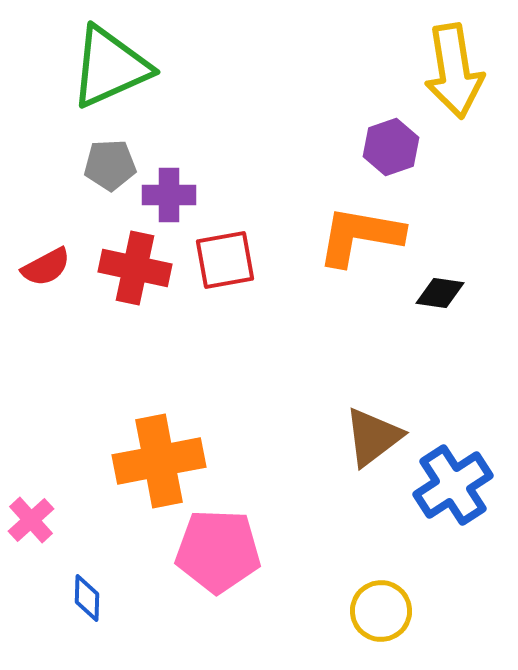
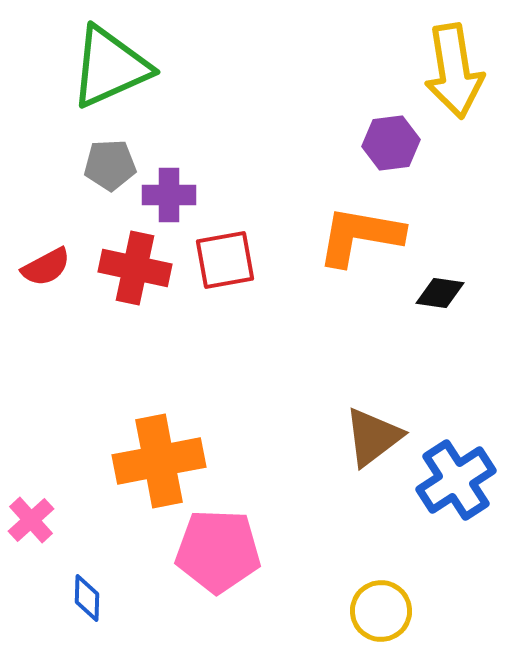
purple hexagon: moved 4 px up; rotated 12 degrees clockwise
blue cross: moved 3 px right, 5 px up
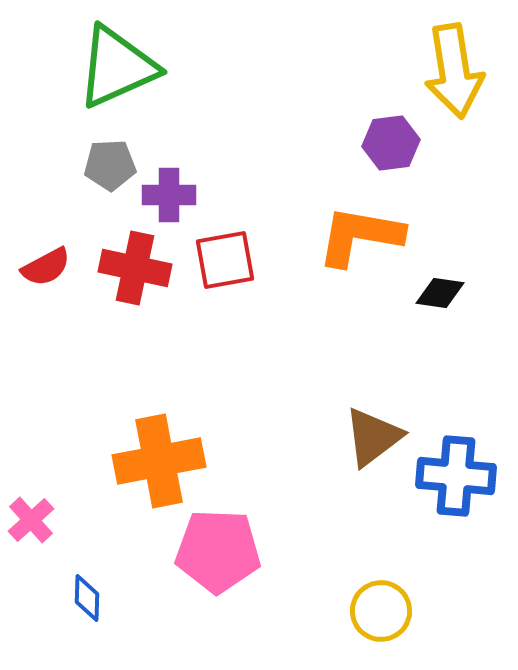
green triangle: moved 7 px right
blue cross: moved 4 px up; rotated 38 degrees clockwise
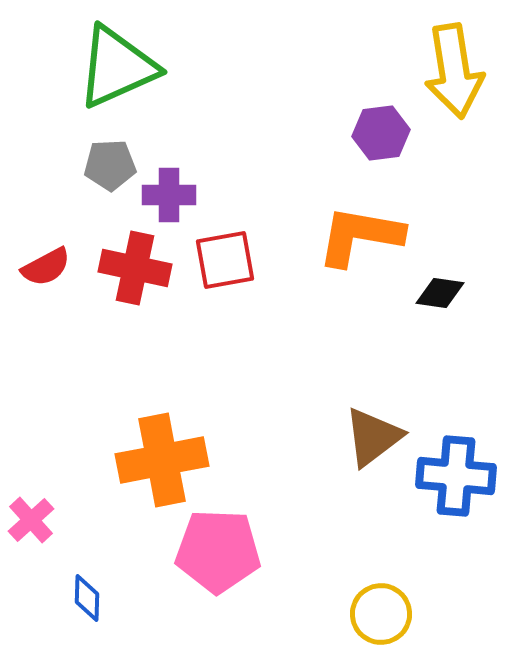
purple hexagon: moved 10 px left, 10 px up
orange cross: moved 3 px right, 1 px up
yellow circle: moved 3 px down
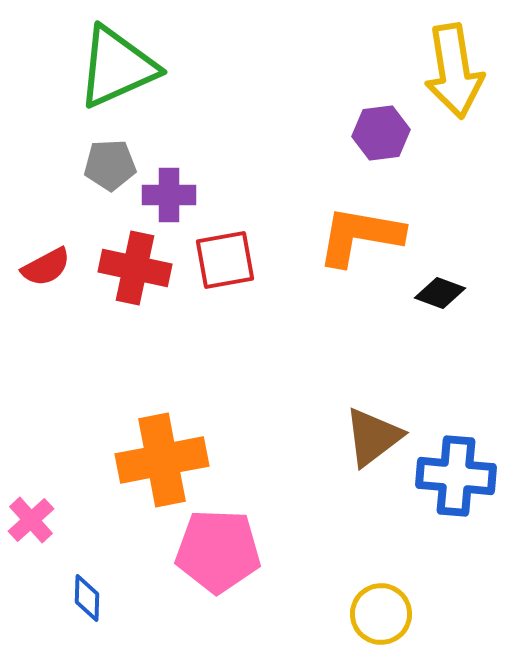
black diamond: rotated 12 degrees clockwise
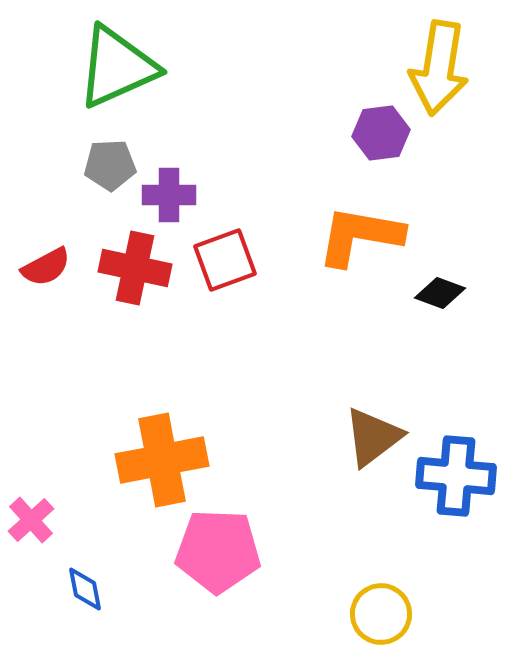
yellow arrow: moved 15 px left, 3 px up; rotated 18 degrees clockwise
red square: rotated 10 degrees counterclockwise
blue diamond: moved 2 px left, 9 px up; rotated 12 degrees counterclockwise
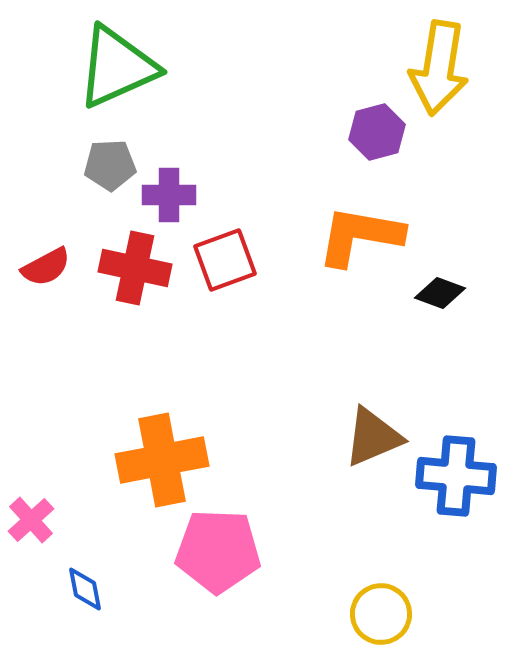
purple hexagon: moved 4 px left, 1 px up; rotated 8 degrees counterclockwise
brown triangle: rotated 14 degrees clockwise
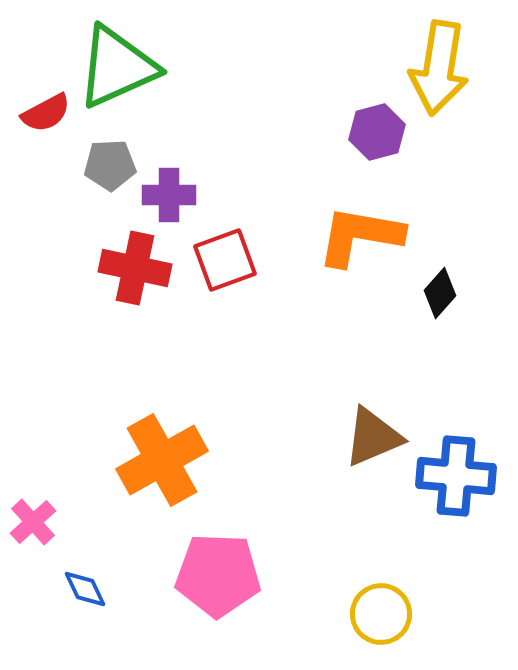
red semicircle: moved 154 px up
black diamond: rotated 69 degrees counterclockwise
orange cross: rotated 18 degrees counterclockwise
pink cross: moved 2 px right, 2 px down
pink pentagon: moved 24 px down
blue diamond: rotated 15 degrees counterclockwise
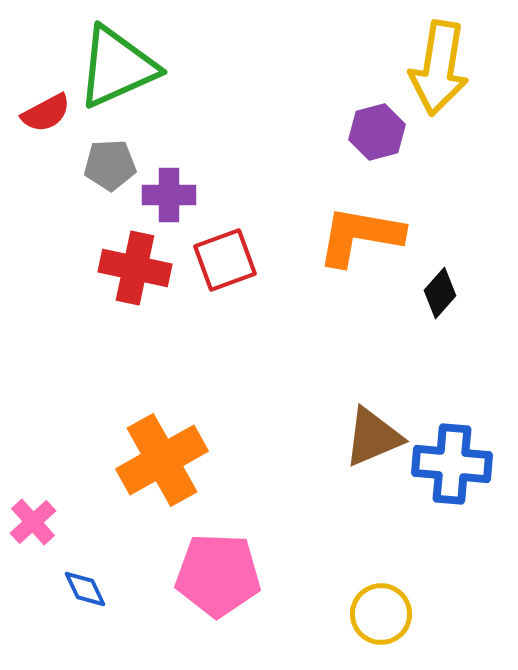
blue cross: moved 4 px left, 12 px up
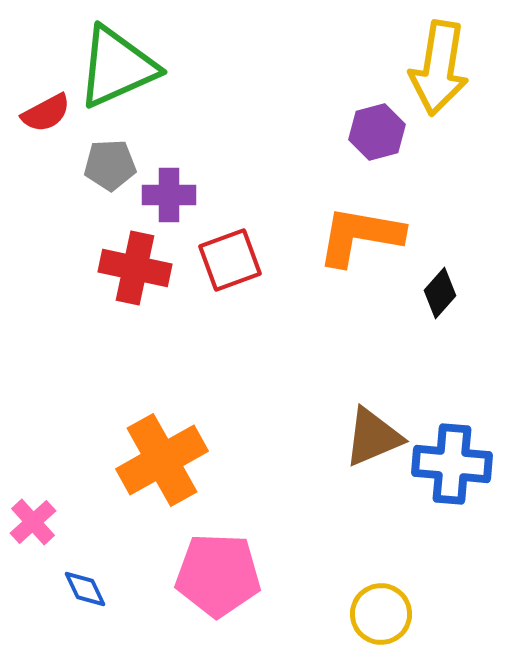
red square: moved 5 px right
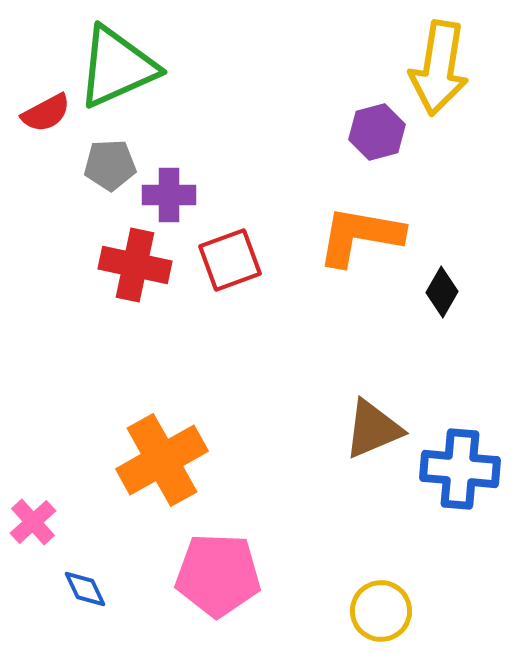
red cross: moved 3 px up
black diamond: moved 2 px right, 1 px up; rotated 12 degrees counterclockwise
brown triangle: moved 8 px up
blue cross: moved 8 px right, 5 px down
yellow circle: moved 3 px up
